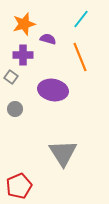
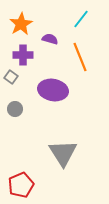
orange star: moved 3 px left; rotated 15 degrees counterclockwise
purple semicircle: moved 2 px right
red pentagon: moved 2 px right, 1 px up
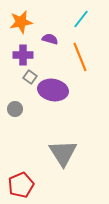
orange star: moved 2 px up; rotated 20 degrees clockwise
gray square: moved 19 px right
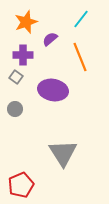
orange star: moved 5 px right; rotated 10 degrees counterclockwise
purple semicircle: rotated 56 degrees counterclockwise
gray square: moved 14 px left
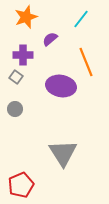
orange star: moved 5 px up
orange line: moved 6 px right, 5 px down
purple ellipse: moved 8 px right, 4 px up
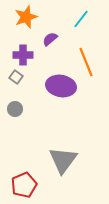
gray triangle: moved 7 px down; rotated 8 degrees clockwise
red pentagon: moved 3 px right
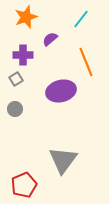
gray square: moved 2 px down; rotated 24 degrees clockwise
purple ellipse: moved 5 px down; rotated 24 degrees counterclockwise
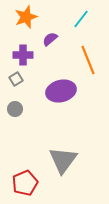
orange line: moved 2 px right, 2 px up
red pentagon: moved 1 px right, 2 px up
